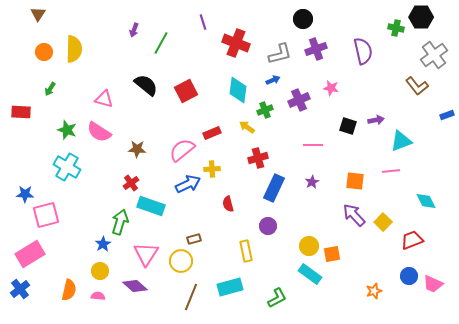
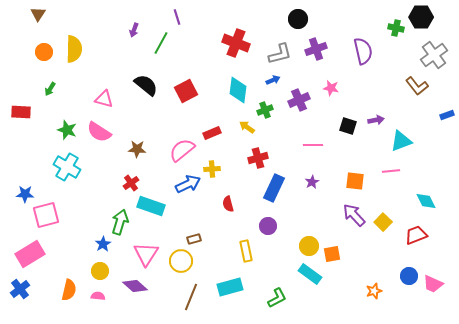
black circle at (303, 19): moved 5 px left
purple line at (203, 22): moved 26 px left, 5 px up
red trapezoid at (412, 240): moved 4 px right, 5 px up
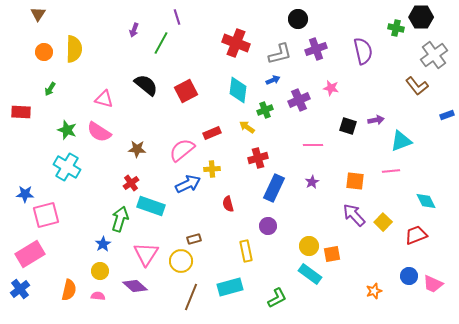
green arrow at (120, 222): moved 3 px up
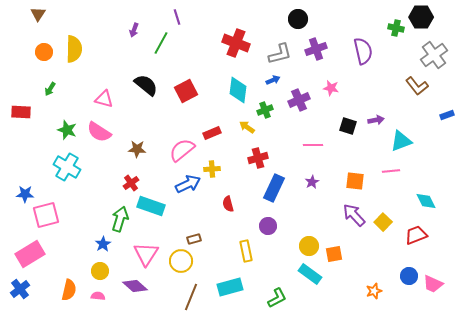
orange square at (332, 254): moved 2 px right
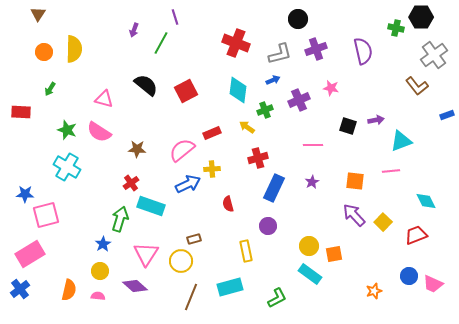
purple line at (177, 17): moved 2 px left
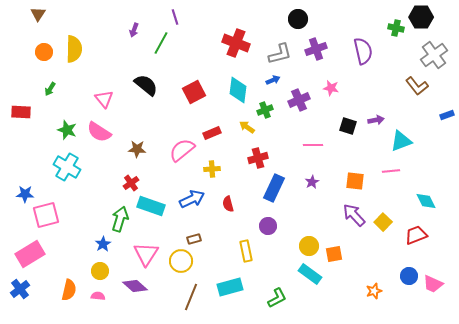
red square at (186, 91): moved 8 px right, 1 px down
pink triangle at (104, 99): rotated 36 degrees clockwise
blue arrow at (188, 184): moved 4 px right, 15 px down
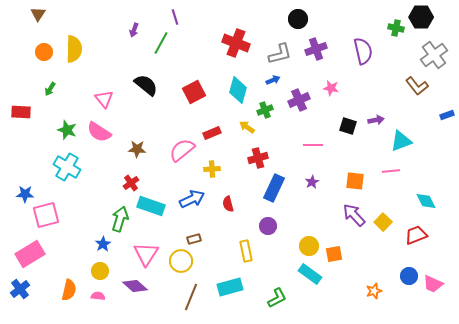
cyan diamond at (238, 90): rotated 8 degrees clockwise
